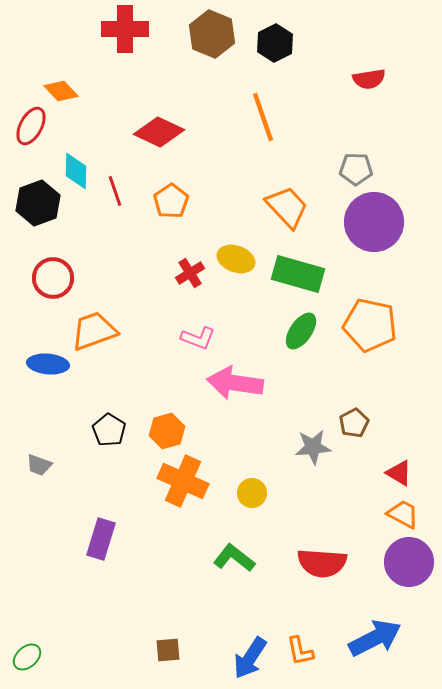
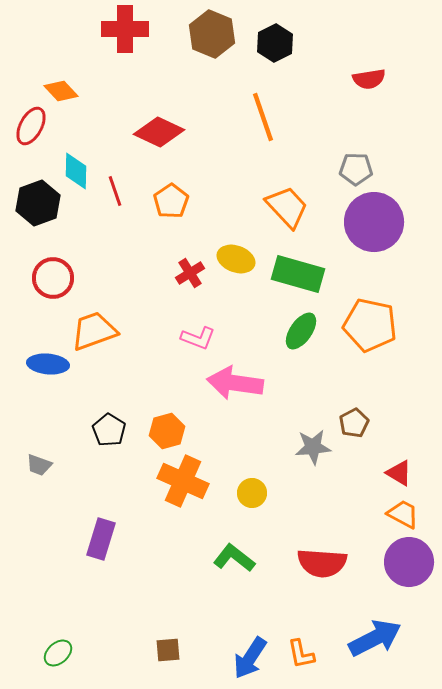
orange L-shape at (300, 651): moved 1 px right, 3 px down
green ellipse at (27, 657): moved 31 px right, 4 px up
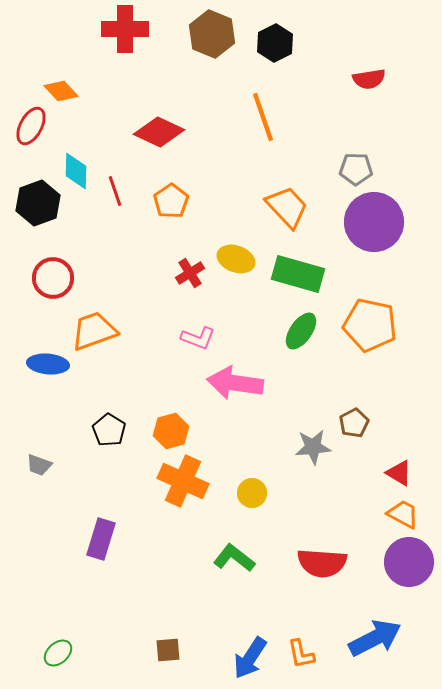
orange hexagon at (167, 431): moved 4 px right
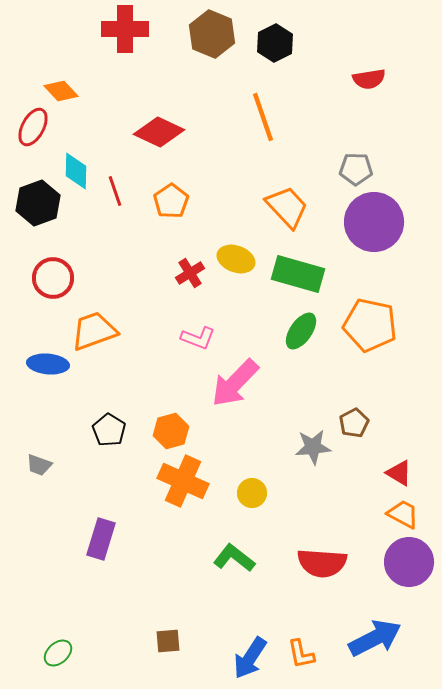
red ellipse at (31, 126): moved 2 px right, 1 px down
pink arrow at (235, 383): rotated 54 degrees counterclockwise
brown square at (168, 650): moved 9 px up
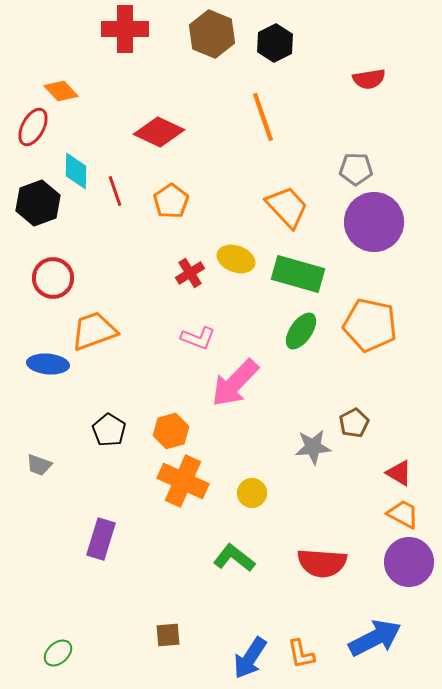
brown square at (168, 641): moved 6 px up
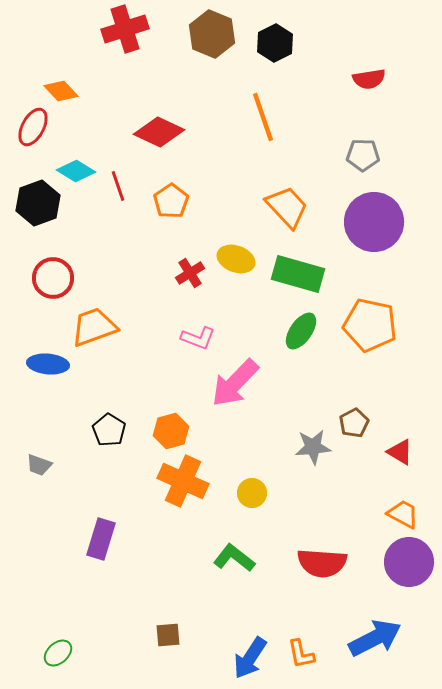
red cross at (125, 29): rotated 18 degrees counterclockwise
gray pentagon at (356, 169): moved 7 px right, 14 px up
cyan diamond at (76, 171): rotated 60 degrees counterclockwise
red line at (115, 191): moved 3 px right, 5 px up
orange trapezoid at (94, 331): moved 4 px up
red triangle at (399, 473): moved 1 px right, 21 px up
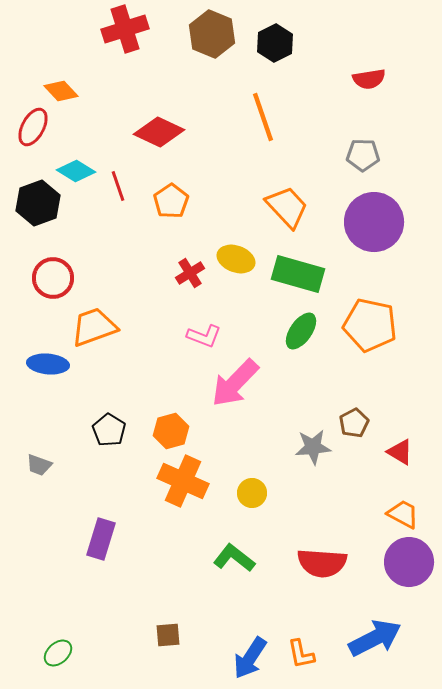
pink L-shape at (198, 338): moved 6 px right, 2 px up
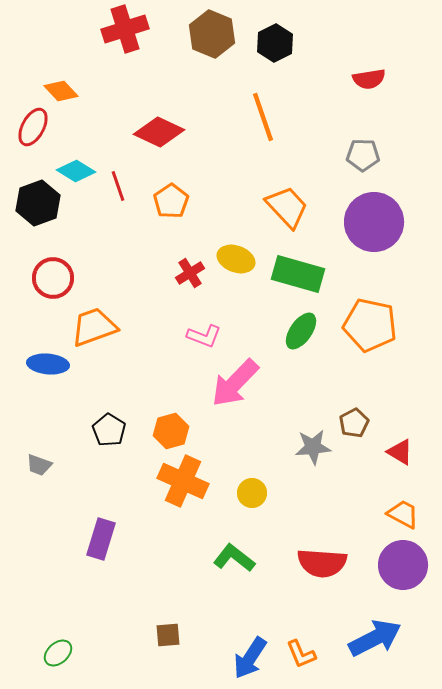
purple circle at (409, 562): moved 6 px left, 3 px down
orange L-shape at (301, 654): rotated 12 degrees counterclockwise
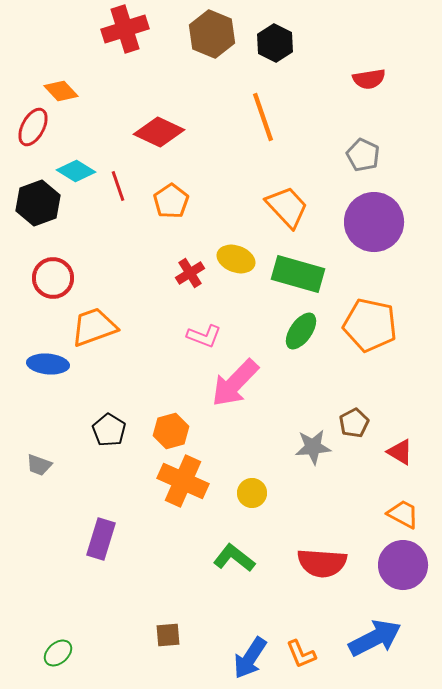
black hexagon at (275, 43): rotated 6 degrees counterclockwise
gray pentagon at (363, 155): rotated 24 degrees clockwise
